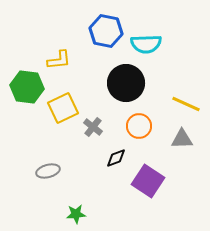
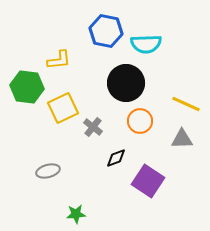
orange circle: moved 1 px right, 5 px up
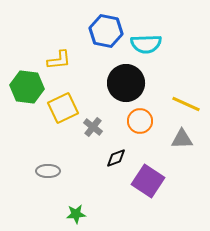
gray ellipse: rotated 15 degrees clockwise
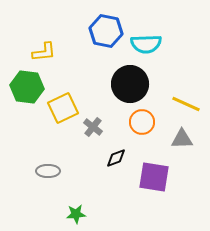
yellow L-shape: moved 15 px left, 8 px up
black circle: moved 4 px right, 1 px down
orange circle: moved 2 px right, 1 px down
purple square: moved 6 px right, 4 px up; rotated 24 degrees counterclockwise
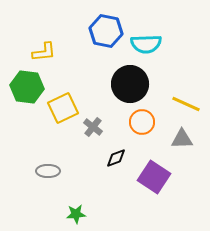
purple square: rotated 24 degrees clockwise
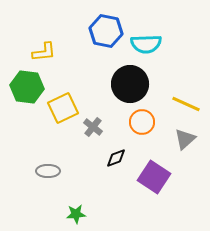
gray triangle: moved 3 px right; rotated 40 degrees counterclockwise
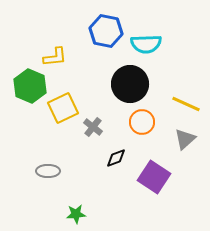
yellow L-shape: moved 11 px right, 5 px down
green hexagon: moved 3 px right, 1 px up; rotated 16 degrees clockwise
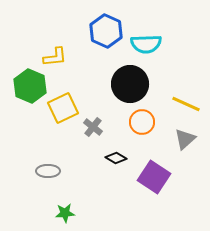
blue hexagon: rotated 12 degrees clockwise
black diamond: rotated 50 degrees clockwise
green star: moved 11 px left, 1 px up
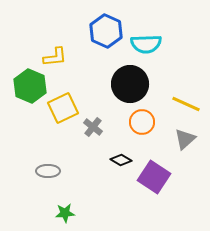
black diamond: moved 5 px right, 2 px down
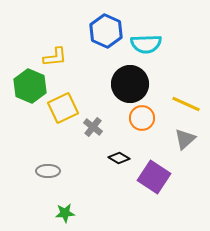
orange circle: moved 4 px up
black diamond: moved 2 px left, 2 px up
